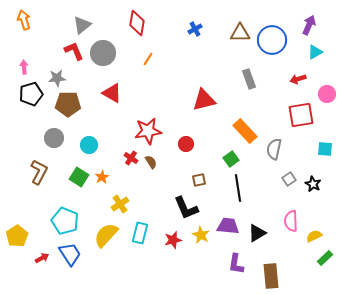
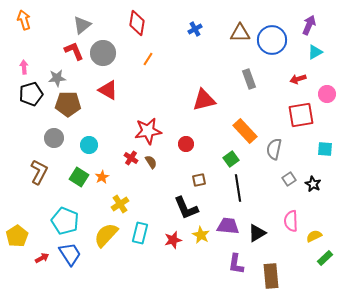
red triangle at (112, 93): moved 4 px left, 3 px up
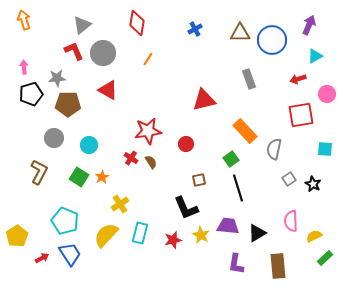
cyan triangle at (315, 52): moved 4 px down
black line at (238, 188): rotated 8 degrees counterclockwise
brown rectangle at (271, 276): moved 7 px right, 10 px up
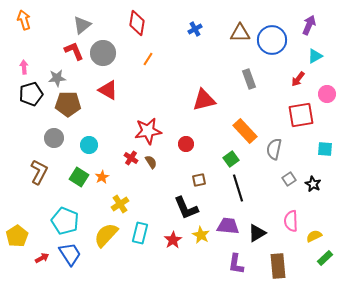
red arrow at (298, 79): rotated 35 degrees counterclockwise
red star at (173, 240): rotated 18 degrees counterclockwise
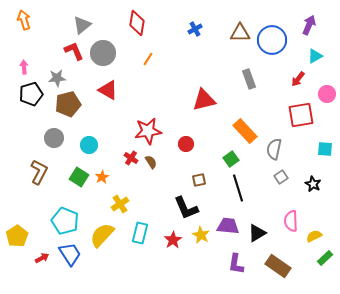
brown pentagon at (68, 104): rotated 15 degrees counterclockwise
gray square at (289, 179): moved 8 px left, 2 px up
yellow semicircle at (106, 235): moved 4 px left
brown rectangle at (278, 266): rotated 50 degrees counterclockwise
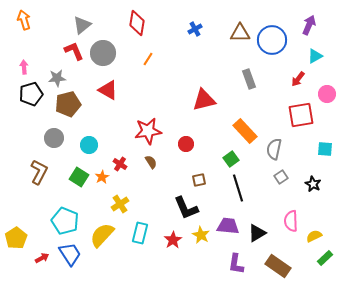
red cross at (131, 158): moved 11 px left, 6 px down
yellow pentagon at (17, 236): moved 1 px left, 2 px down
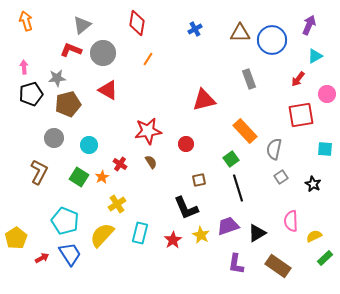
orange arrow at (24, 20): moved 2 px right, 1 px down
red L-shape at (74, 51): moved 3 px left, 1 px up; rotated 45 degrees counterclockwise
yellow cross at (120, 204): moved 3 px left
purple trapezoid at (228, 226): rotated 25 degrees counterclockwise
